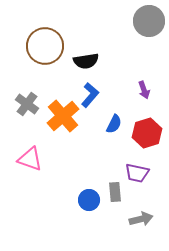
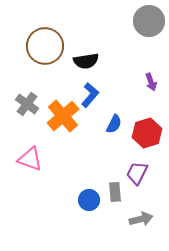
purple arrow: moved 7 px right, 8 px up
purple trapezoid: rotated 105 degrees clockwise
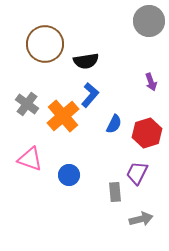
brown circle: moved 2 px up
blue circle: moved 20 px left, 25 px up
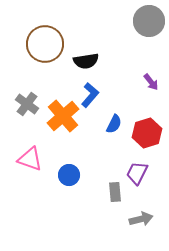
purple arrow: rotated 18 degrees counterclockwise
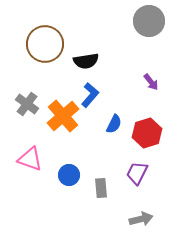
gray rectangle: moved 14 px left, 4 px up
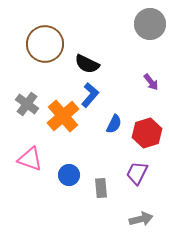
gray circle: moved 1 px right, 3 px down
black semicircle: moved 1 px right, 3 px down; rotated 35 degrees clockwise
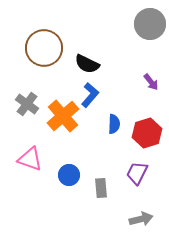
brown circle: moved 1 px left, 4 px down
blue semicircle: rotated 24 degrees counterclockwise
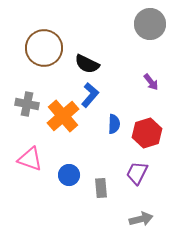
gray cross: rotated 25 degrees counterclockwise
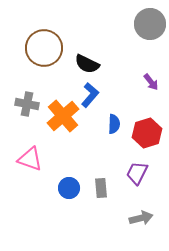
blue circle: moved 13 px down
gray arrow: moved 1 px up
